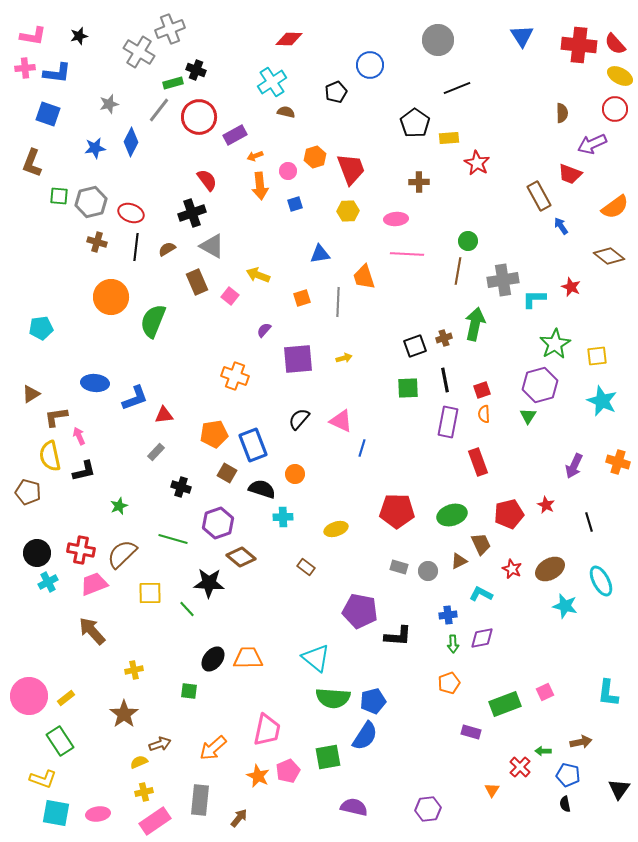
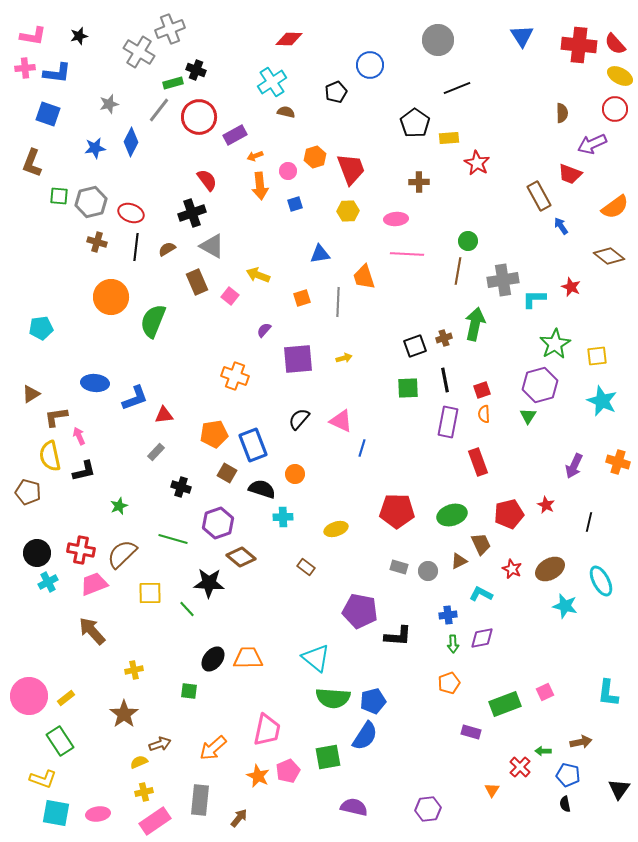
black line at (589, 522): rotated 30 degrees clockwise
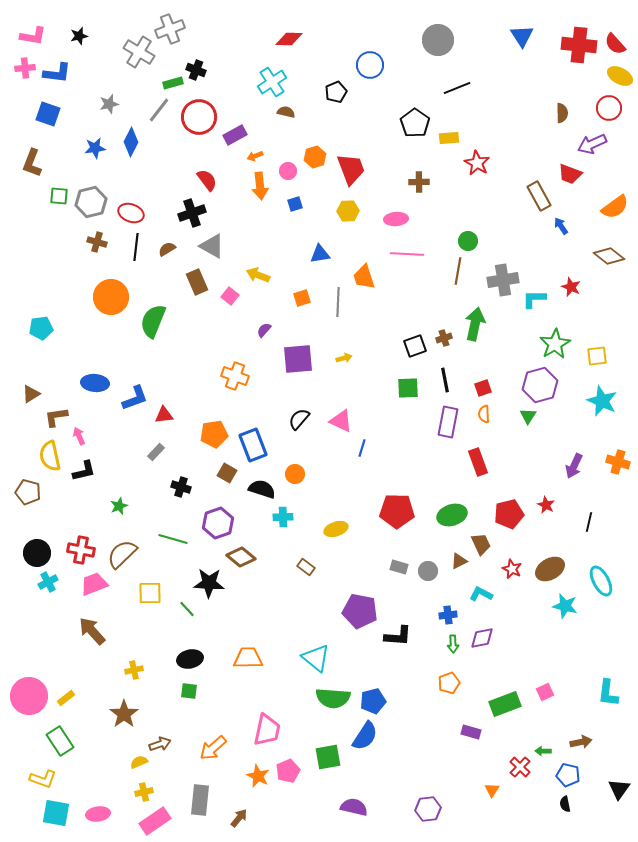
red circle at (615, 109): moved 6 px left, 1 px up
red square at (482, 390): moved 1 px right, 2 px up
black ellipse at (213, 659): moved 23 px left; rotated 40 degrees clockwise
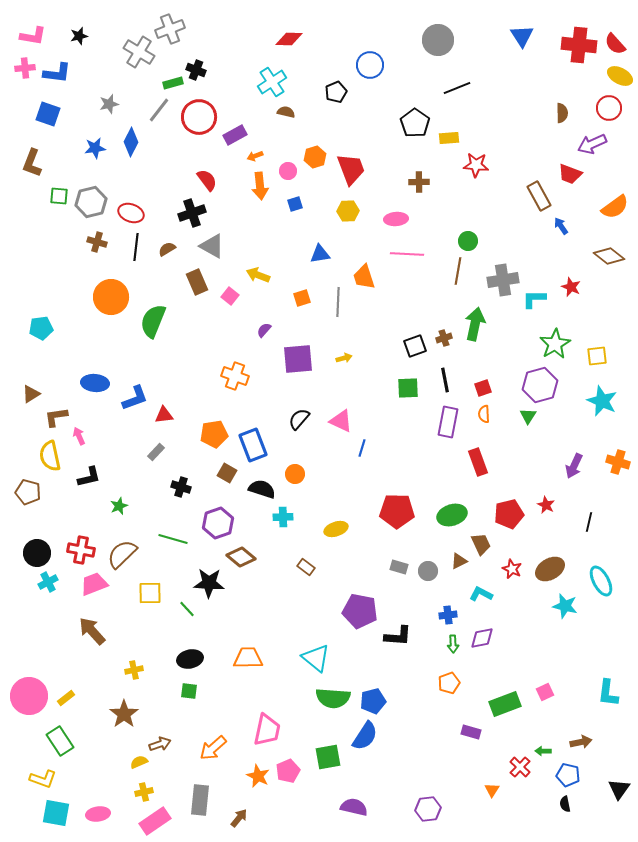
red star at (477, 163): moved 1 px left, 2 px down; rotated 25 degrees counterclockwise
black L-shape at (84, 471): moved 5 px right, 6 px down
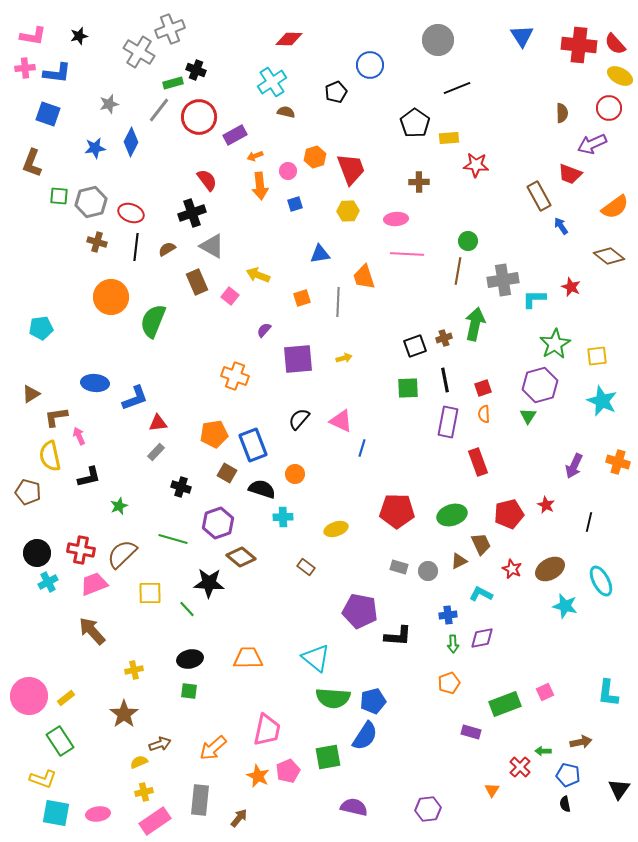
red triangle at (164, 415): moved 6 px left, 8 px down
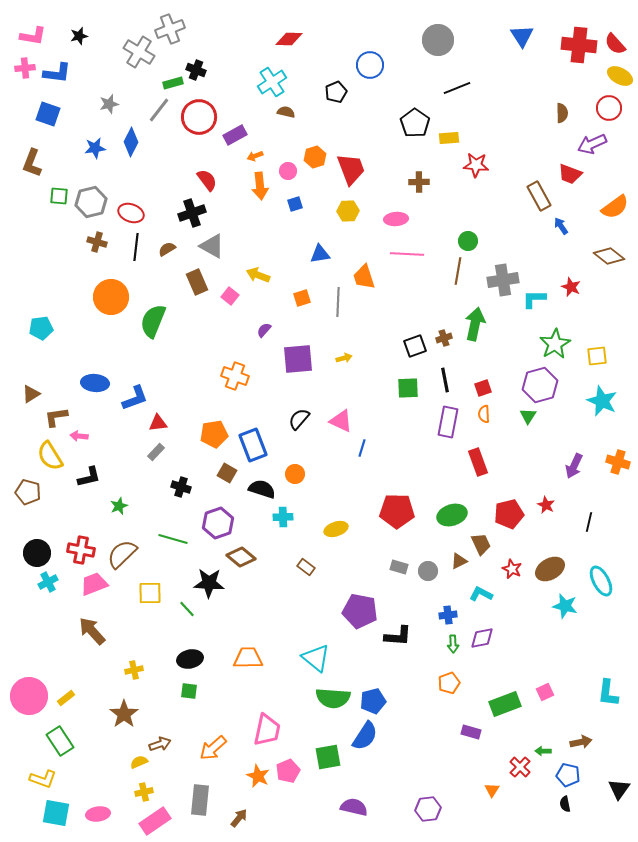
pink arrow at (79, 436): rotated 60 degrees counterclockwise
yellow semicircle at (50, 456): rotated 20 degrees counterclockwise
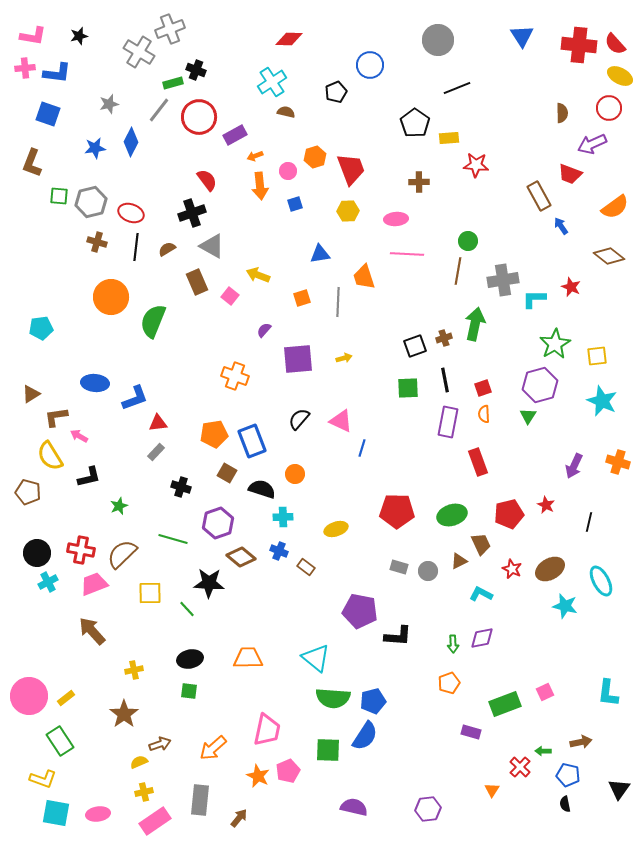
pink arrow at (79, 436): rotated 24 degrees clockwise
blue rectangle at (253, 445): moved 1 px left, 4 px up
blue cross at (448, 615): moved 169 px left, 64 px up; rotated 30 degrees clockwise
green square at (328, 757): moved 7 px up; rotated 12 degrees clockwise
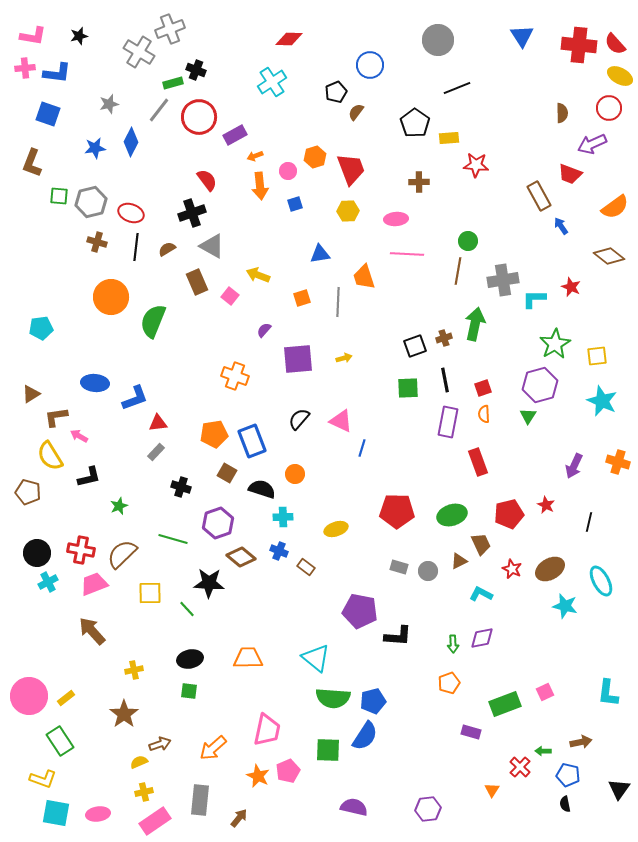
brown semicircle at (286, 112): moved 70 px right; rotated 66 degrees counterclockwise
